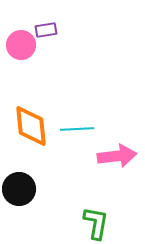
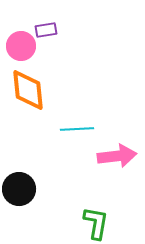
pink circle: moved 1 px down
orange diamond: moved 3 px left, 36 px up
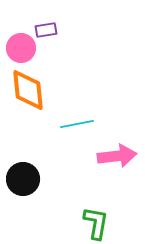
pink circle: moved 2 px down
cyan line: moved 5 px up; rotated 8 degrees counterclockwise
black circle: moved 4 px right, 10 px up
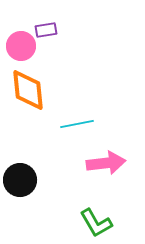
pink circle: moved 2 px up
pink arrow: moved 11 px left, 7 px down
black circle: moved 3 px left, 1 px down
green L-shape: rotated 140 degrees clockwise
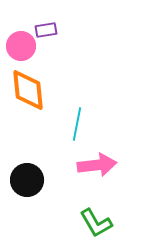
cyan line: rotated 68 degrees counterclockwise
pink arrow: moved 9 px left, 2 px down
black circle: moved 7 px right
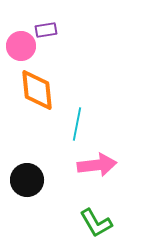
orange diamond: moved 9 px right
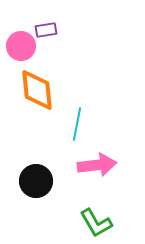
black circle: moved 9 px right, 1 px down
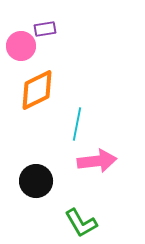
purple rectangle: moved 1 px left, 1 px up
orange diamond: rotated 69 degrees clockwise
pink arrow: moved 4 px up
green L-shape: moved 15 px left
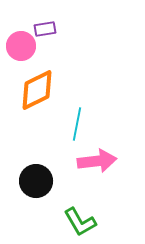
green L-shape: moved 1 px left, 1 px up
